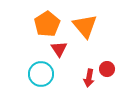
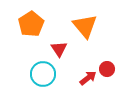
orange pentagon: moved 16 px left
cyan circle: moved 2 px right
red arrow: moved 1 px left; rotated 138 degrees counterclockwise
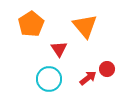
cyan circle: moved 6 px right, 5 px down
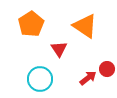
orange triangle: rotated 16 degrees counterclockwise
cyan circle: moved 9 px left
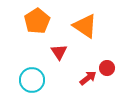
orange pentagon: moved 6 px right, 3 px up
red triangle: moved 3 px down
red circle: moved 1 px up
cyan circle: moved 8 px left, 1 px down
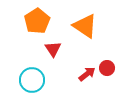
red triangle: moved 6 px left, 3 px up
red arrow: moved 1 px left, 4 px up
